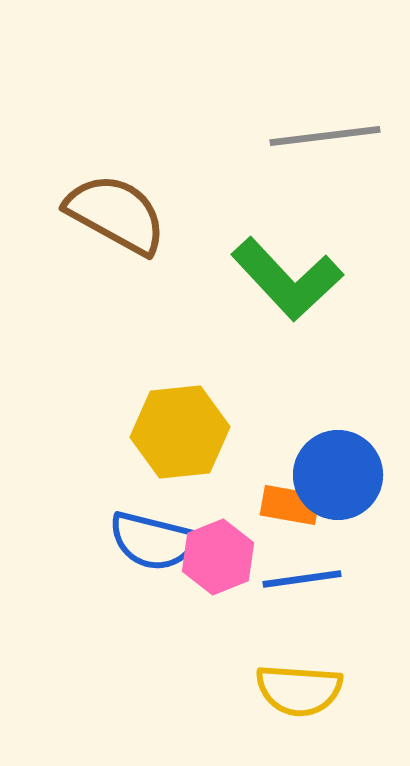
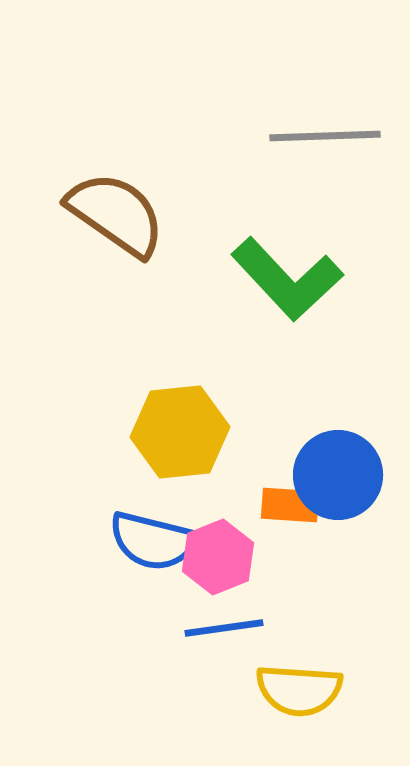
gray line: rotated 5 degrees clockwise
brown semicircle: rotated 6 degrees clockwise
orange rectangle: rotated 6 degrees counterclockwise
blue line: moved 78 px left, 49 px down
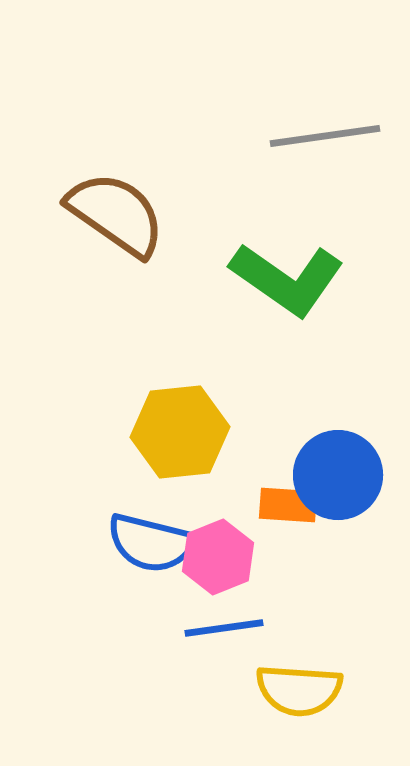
gray line: rotated 6 degrees counterclockwise
green L-shape: rotated 12 degrees counterclockwise
orange rectangle: moved 2 px left
blue semicircle: moved 2 px left, 2 px down
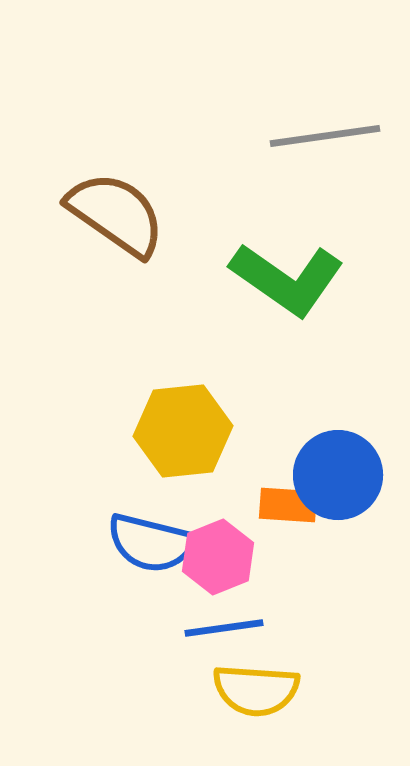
yellow hexagon: moved 3 px right, 1 px up
yellow semicircle: moved 43 px left
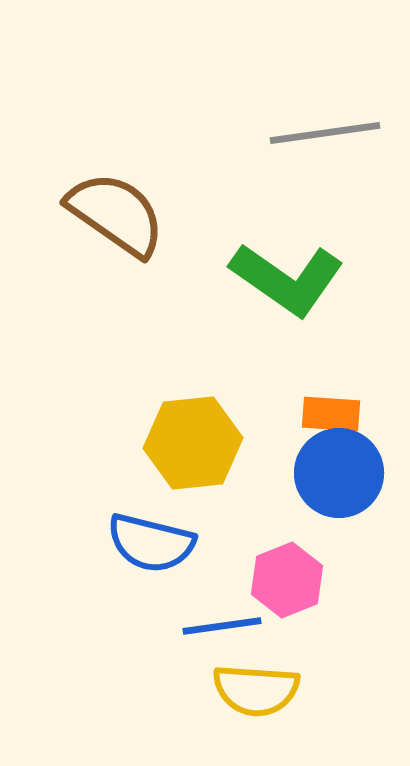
gray line: moved 3 px up
yellow hexagon: moved 10 px right, 12 px down
blue circle: moved 1 px right, 2 px up
orange rectangle: moved 43 px right, 91 px up
pink hexagon: moved 69 px right, 23 px down
blue line: moved 2 px left, 2 px up
